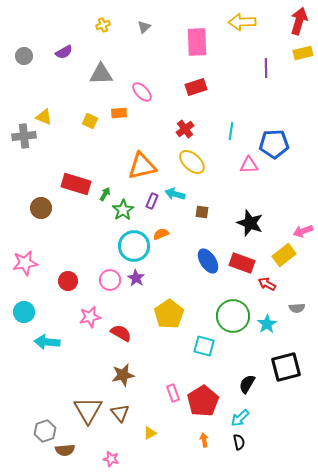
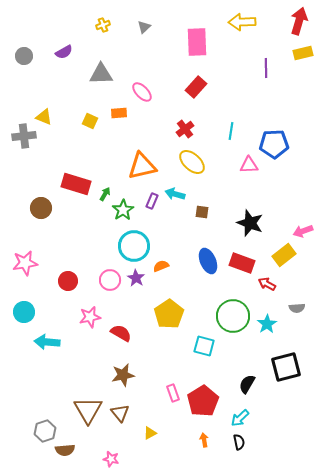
red rectangle at (196, 87): rotated 30 degrees counterclockwise
orange semicircle at (161, 234): moved 32 px down
blue ellipse at (208, 261): rotated 10 degrees clockwise
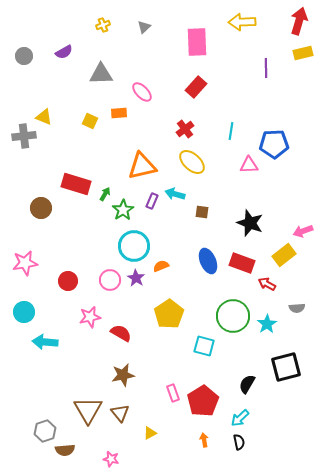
cyan arrow at (47, 342): moved 2 px left
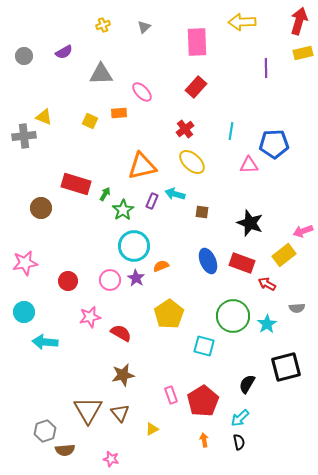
pink rectangle at (173, 393): moved 2 px left, 2 px down
yellow triangle at (150, 433): moved 2 px right, 4 px up
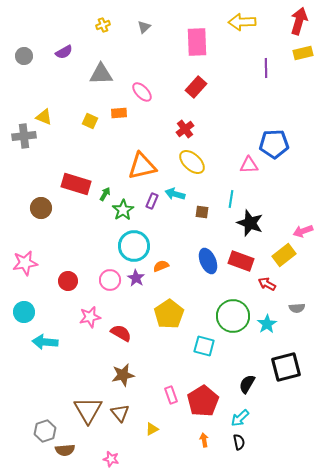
cyan line at (231, 131): moved 68 px down
red rectangle at (242, 263): moved 1 px left, 2 px up
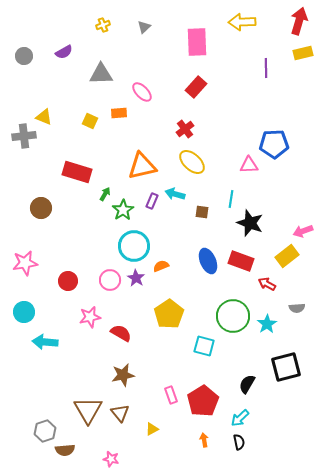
red rectangle at (76, 184): moved 1 px right, 12 px up
yellow rectangle at (284, 255): moved 3 px right, 1 px down
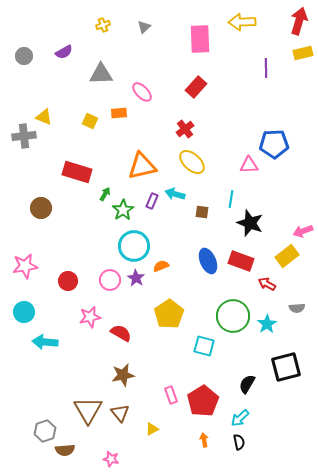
pink rectangle at (197, 42): moved 3 px right, 3 px up
pink star at (25, 263): moved 3 px down
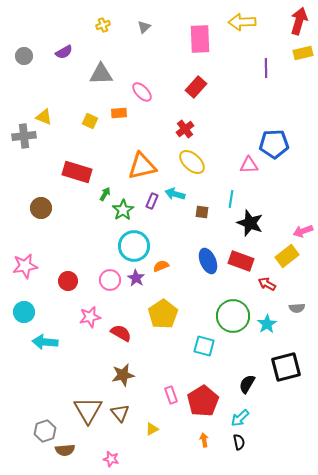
yellow pentagon at (169, 314): moved 6 px left
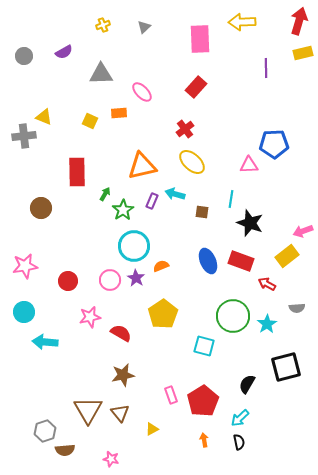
red rectangle at (77, 172): rotated 72 degrees clockwise
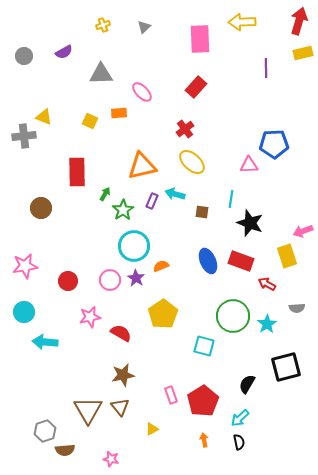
yellow rectangle at (287, 256): rotated 70 degrees counterclockwise
brown triangle at (120, 413): moved 6 px up
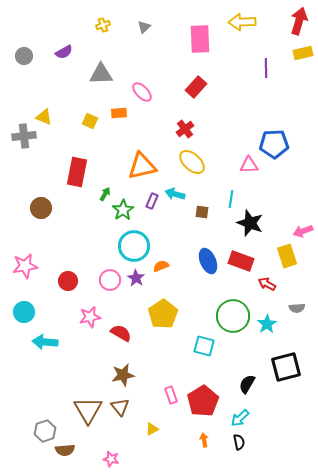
red rectangle at (77, 172): rotated 12 degrees clockwise
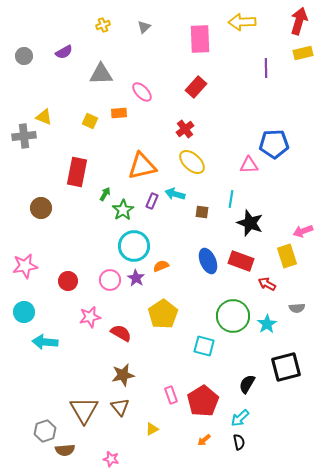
brown triangle at (88, 410): moved 4 px left
orange arrow at (204, 440): rotated 120 degrees counterclockwise
